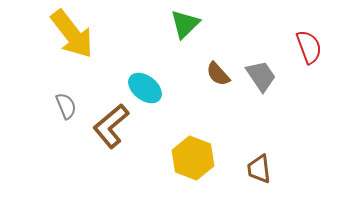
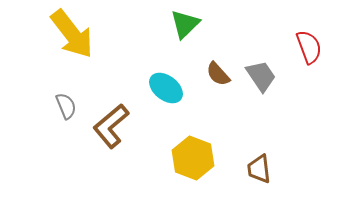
cyan ellipse: moved 21 px right
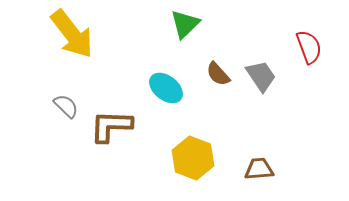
gray semicircle: rotated 24 degrees counterclockwise
brown L-shape: rotated 42 degrees clockwise
brown trapezoid: rotated 92 degrees clockwise
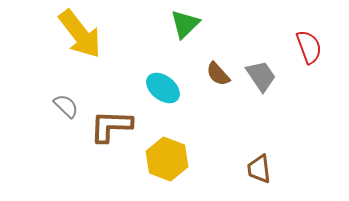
yellow arrow: moved 8 px right
cyan ellipse: moved 3 px left
yellow hexagon: moved 26 px left, 1 px down
brown trapezoid: rotated 92 degrees counterclockwise
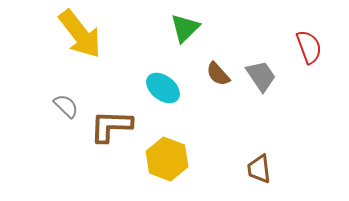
green triangle: moved 4 px down
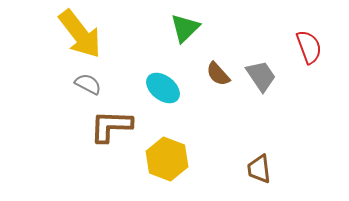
gray semicircle: moved 22 px right, 22 px up; rotated 16 degrees counterclockwise
